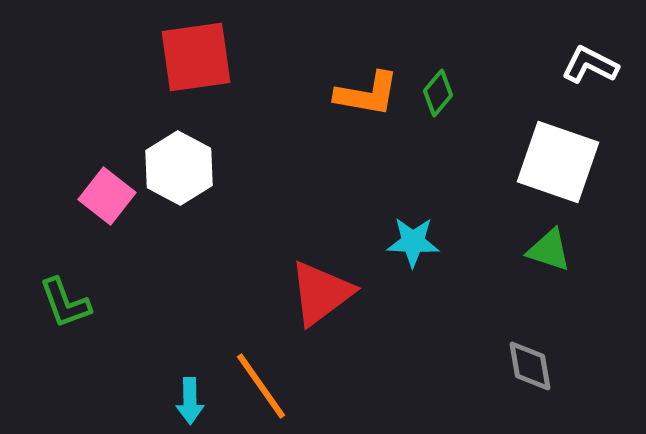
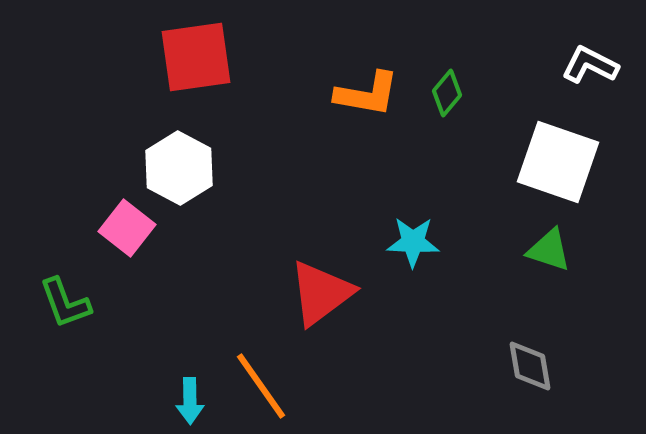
green diamond: moved 9 px right
pink square: moved 20 px right, 32 px down
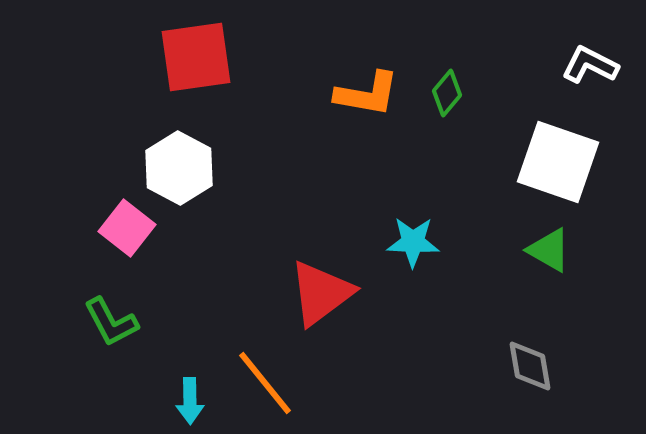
green triangle: rotated 12 degrees clockwise
green L-shape: moved 46 px right, 19 px down; rotated 8 degrees counterclockwise
orange line: moved 4 px right, 3 px up; rotated 4 degrees counterclockwise
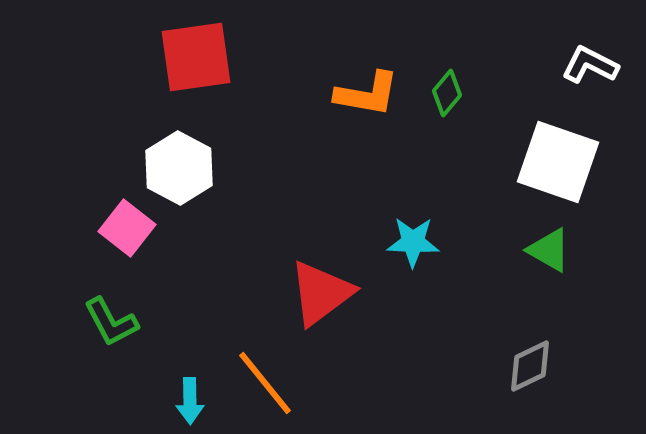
gray diamond: rotated 74 degrees clockwise
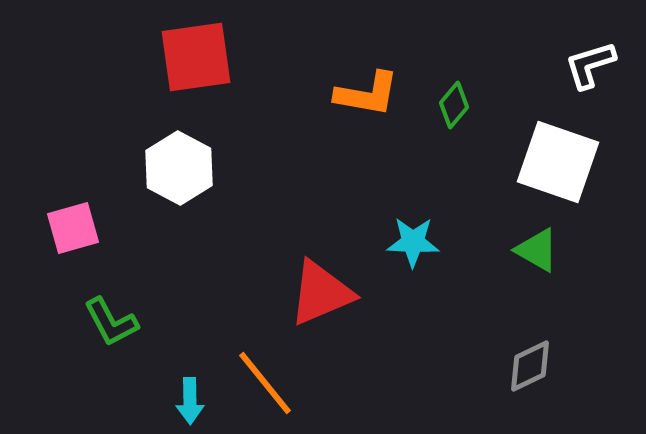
white L-shape: rotated 44 degrees counterclockwise
green diamond: moved 7 px right, 12 px down
pink square: moved 54 px left; rotated 36 degrees clockwise
green triangle: moved 12 px left
red triangle: rotated 14 degrees clockwise
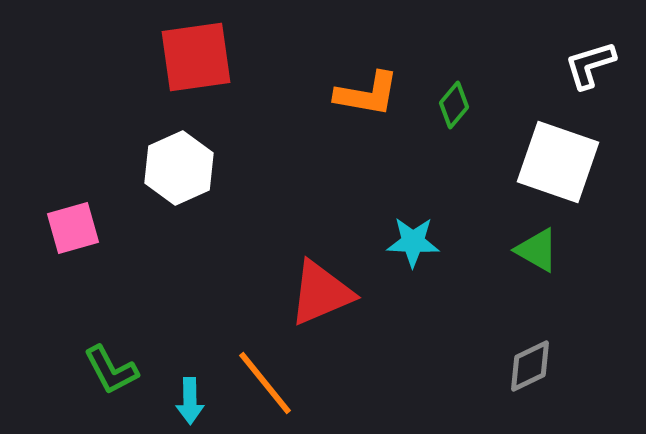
white hexagon: rotated 8 degrees clockwise
green L-shape: moved 48 px down
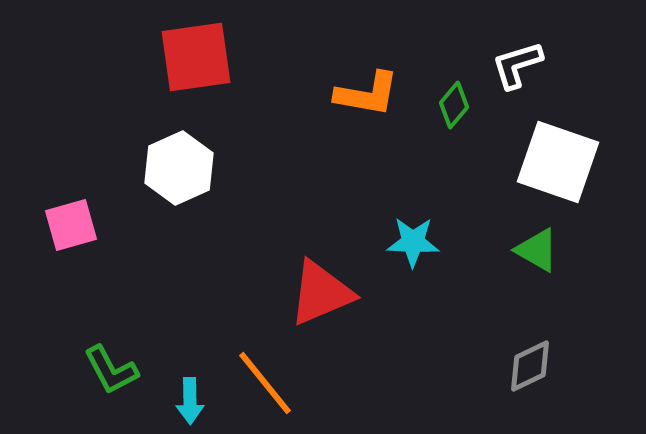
white L-shape: moved 73 px left
pink square: moved 2 px left, 3 px up
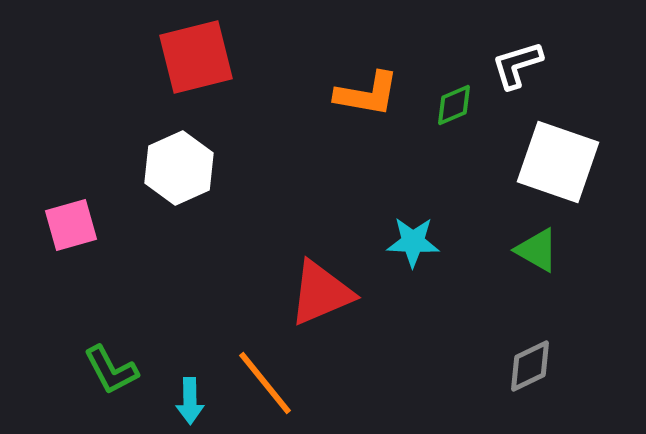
red square: rotated 6 degrees counterclockwise
green diamond: rotated 27 degrees clockwise
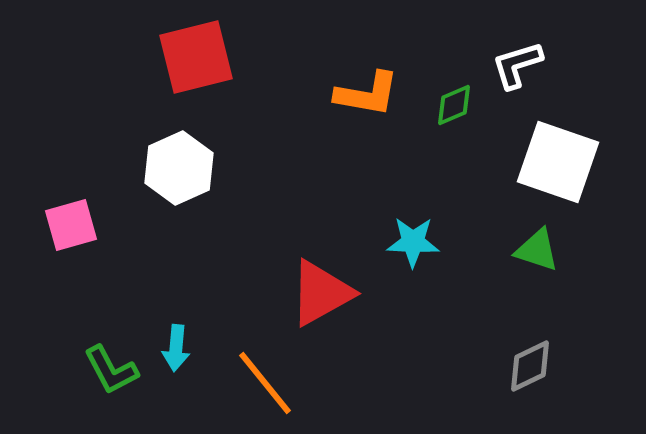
green triangle: rotated 12 degrees counterclockwise
red triangle: rotated 6 degrees counterclockwise
cyan arrow: moved 14 px left, 53 px up; rotated 6 degrees clockwise
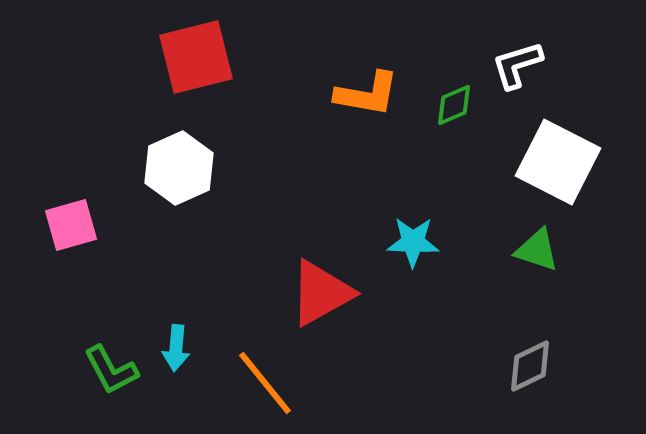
white square: rotated 8 degrees clockwise
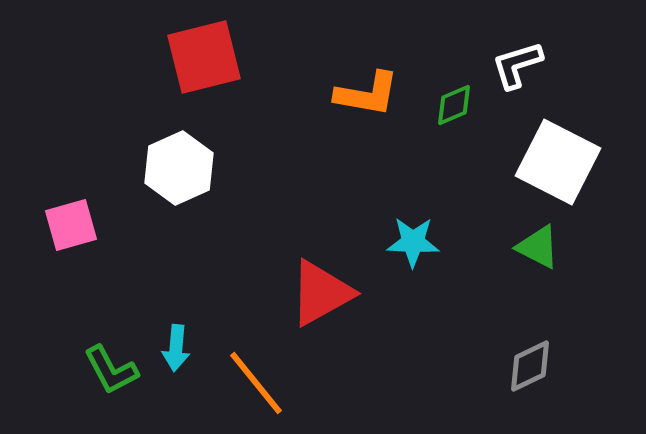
red square: moved 8 px right
green triangle: moved 1 px right, 3 px up; rotated 9 degrees clockwise
orange line: moved 9 px left
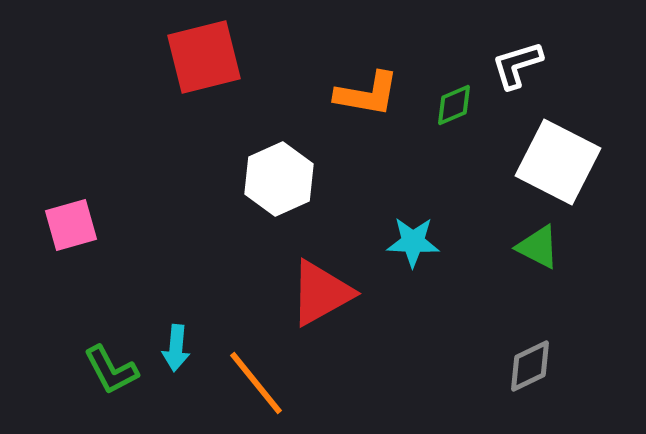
white hexagon: moved 100 px right, 11 px down
